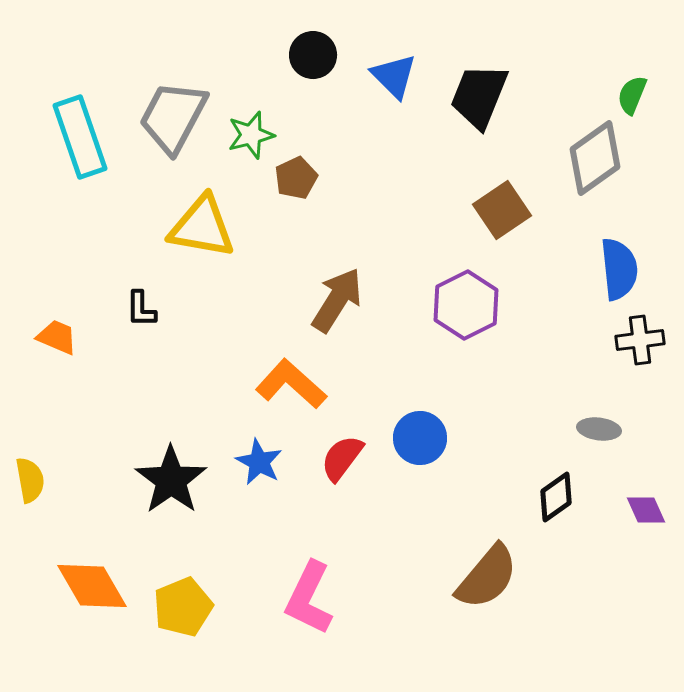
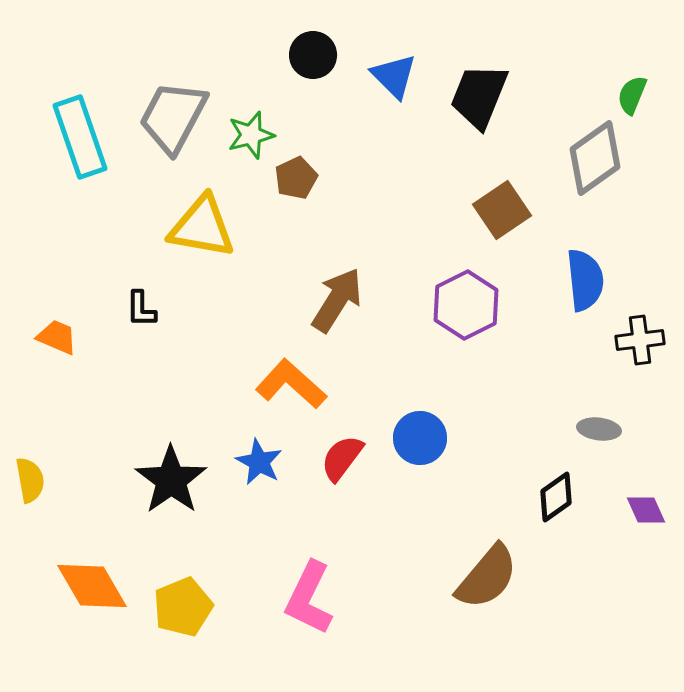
blue semicircle: moved 34 px left, 11 px down
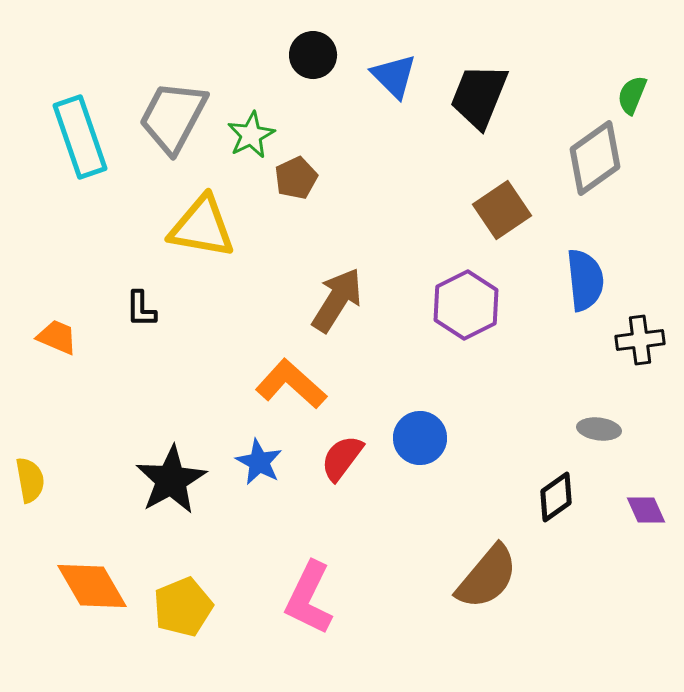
green star: rotated 12 degrees counterclockwise
black star: rotated 6 degrees clockwise
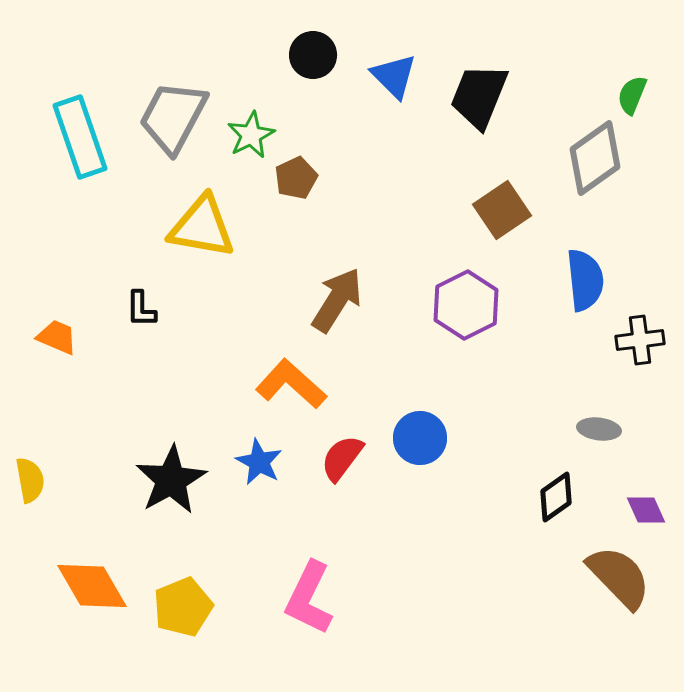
brown semicircle: moved 132 px right; rotated 84 degrees counterclockwise
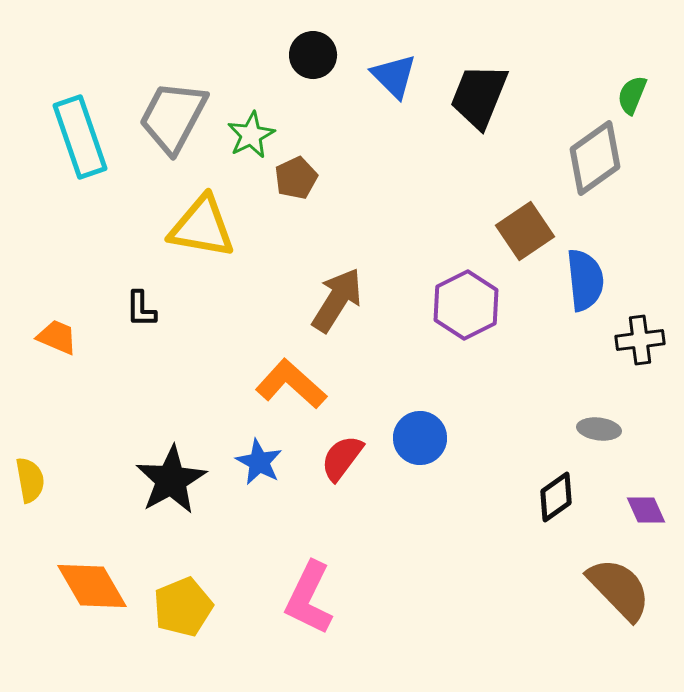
brown square: moved 23 px right, 21 px down
brown semicircle: moved 12 px down
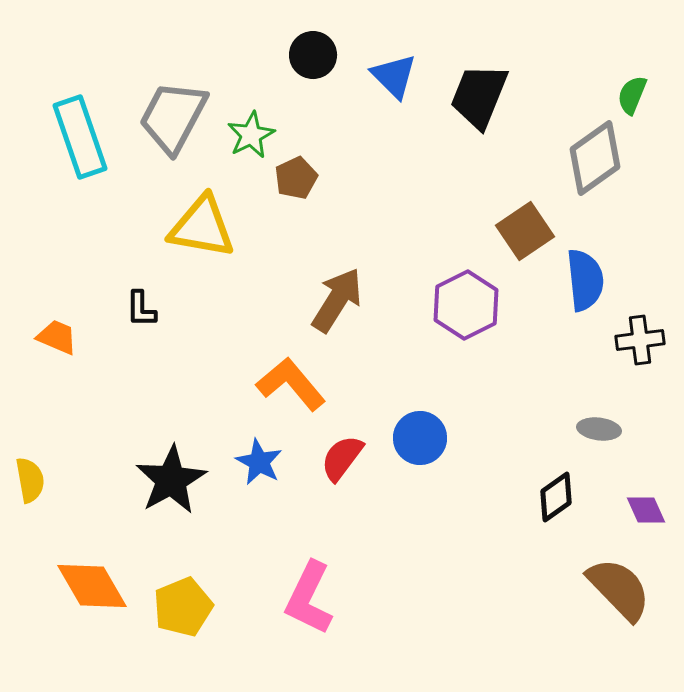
orange L-shape: rotated 8 degrees clockwise
